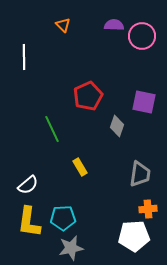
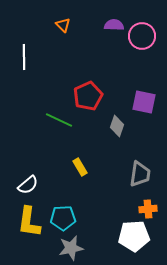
green line: moved 7 px right, 9 px up; rotated 40 degrees counterclockwise
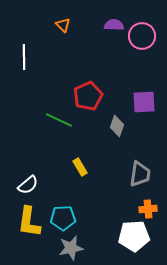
purple square: rotated 15 degrees counterclockwise
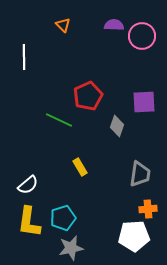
cyan pentagon: rotated 15 degrees counterclockwise
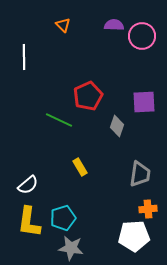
gray star: rotated 20 degrees clockwise
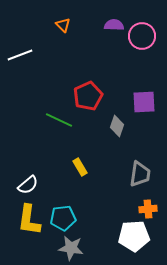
white line: moved 4 px left, 2 px up; rotated 70 degrees clockwise
cyan pentagon: rotated 10 degrees clockwise
yellow L-shape: moved 2 px up
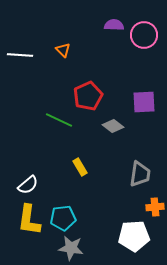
orange triangle: moved 25 px down
pink circle: moved 2 px right, 1 px up
white line: rotated 25 degrees clockwise
gray diamond: moved 4 px left; rotated 70 degrees counterclockwise
orange cross: moved 7 px right, 2 px up
